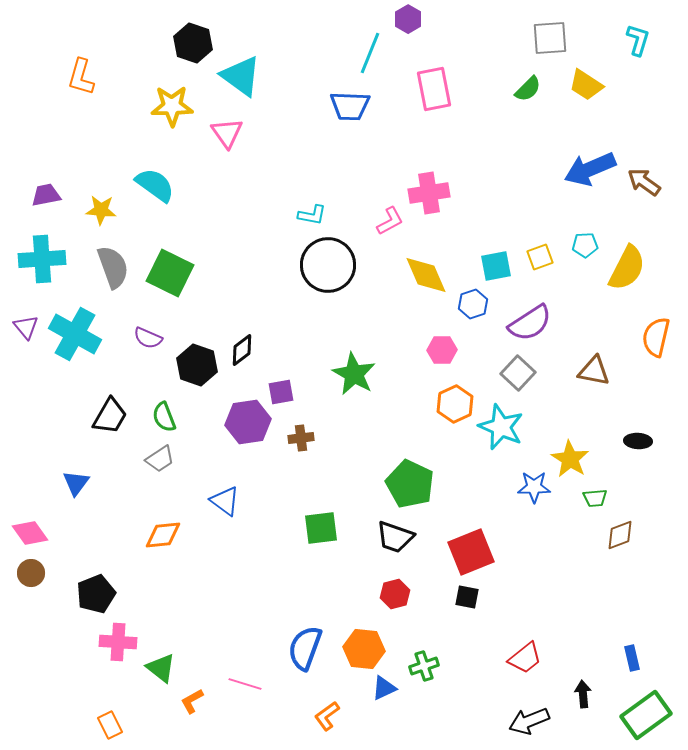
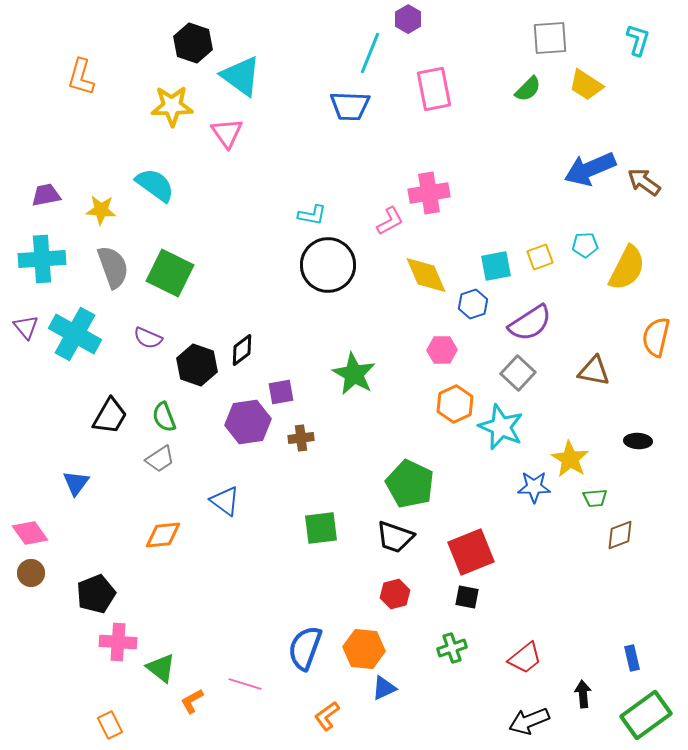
green cross at (424, 666): moved 28 px right, 18 px up
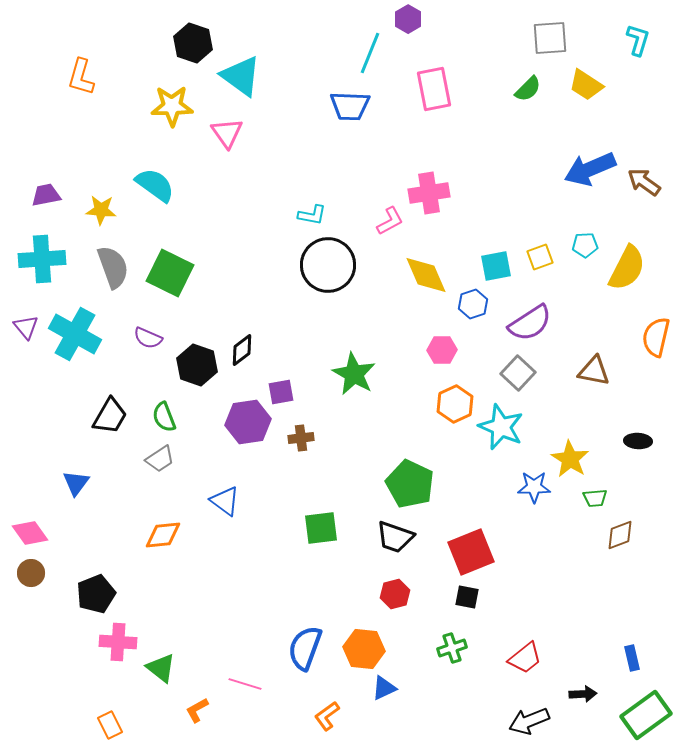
black arrow at (583, 694): rotated 92 degrees clockwise
orange L-shape at (192, 701): moved 5 px right, 9 px down
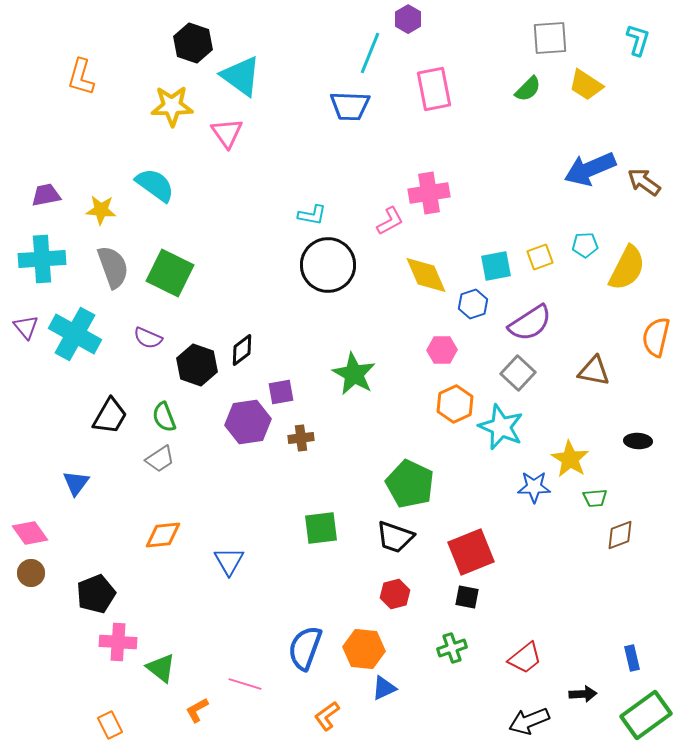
blue triangle at (225, 501): moved 4 px right, 60 px down; rotated 24 degrees clockwise
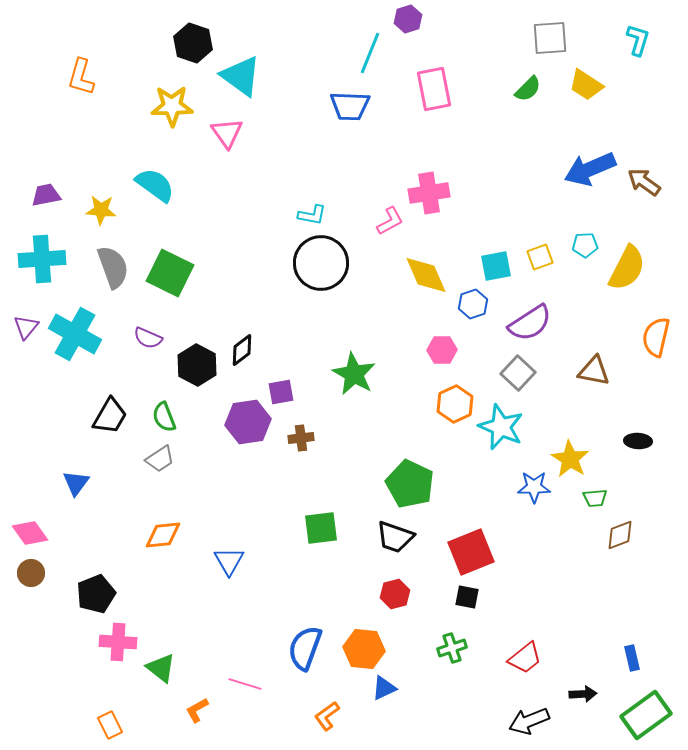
purple hexagon at (408, 19): rotated 12 degrees clockwise
black circle at (328, 265): moved 7 px left, 2 px up
purple triangle at (26, 327): rotated 20 degrees clockwise
black hexagon at (197, 365): rotated 9 degrees clockwise
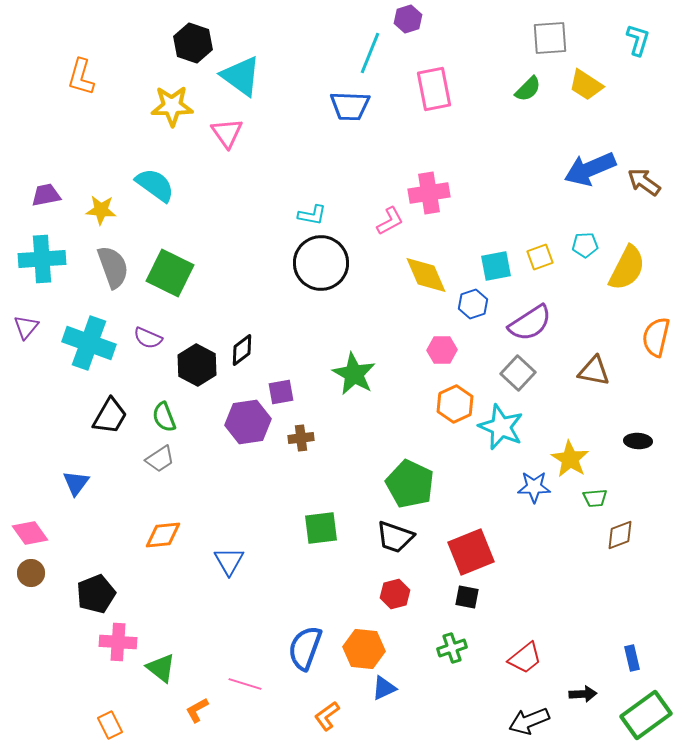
cyan cross at (75, 334): moved 14 px right, 9 px down; rotated 9 degrees counterclockwise
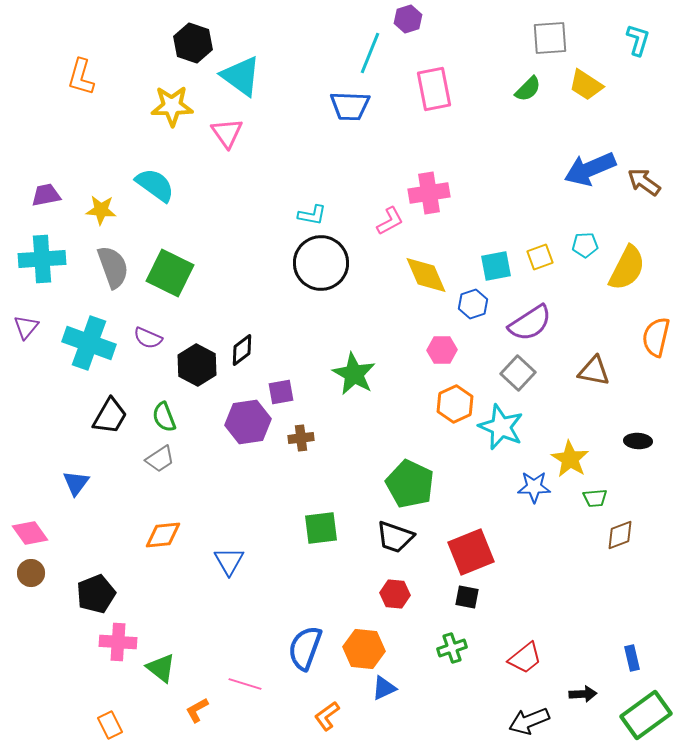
red hexagon at (395, 594): rotated 20 degrees clockwise
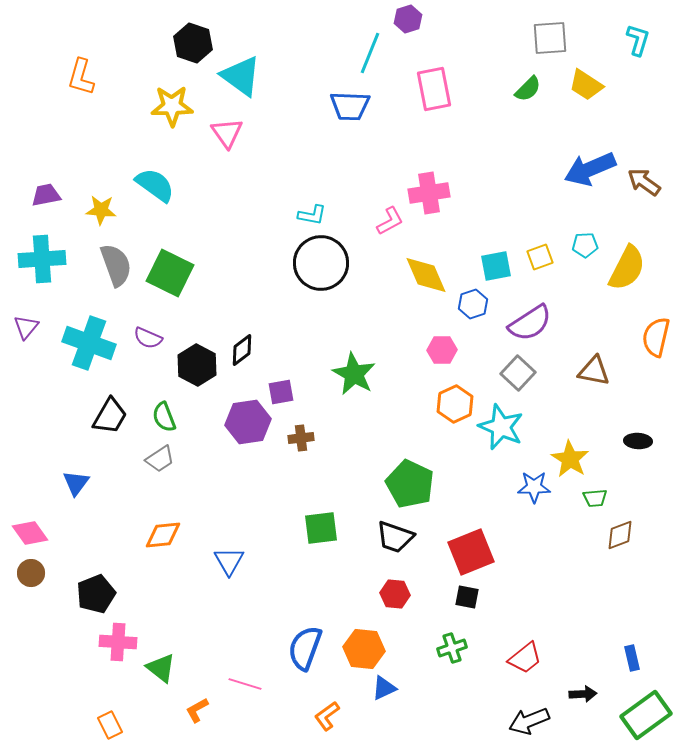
gray semicircle at (113, 267): moved 3 px right, 2 px up
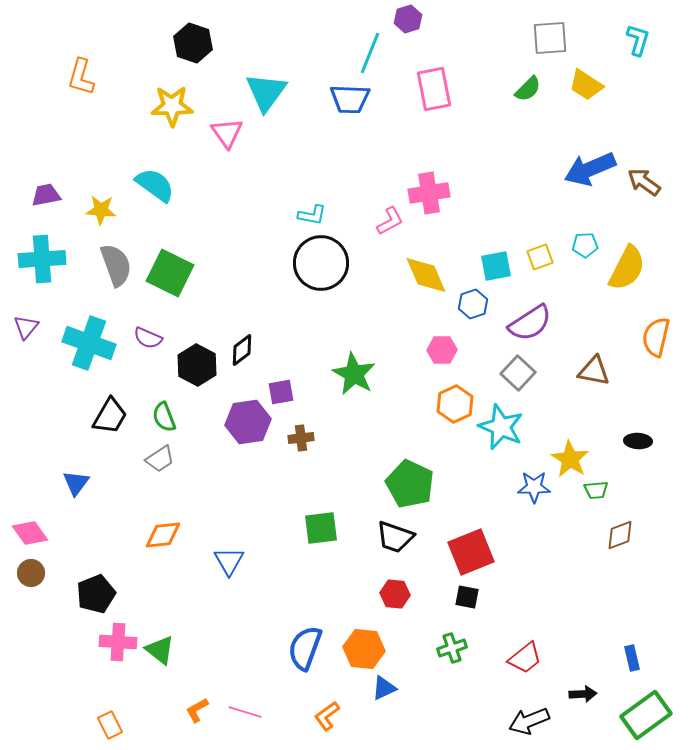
cyan triangle at (241, 76): moved 25 px right, 16 px down; rotated 30 degrees clockwise
blue trapezoid at (350, 106): moved 7 px up
green trapezoid at (595, 498): moved 1 px right, 8 px up
green triangle at (161, 668): moved 1 px left, 18 px up
pink line at (245, 684): moved 28 px down
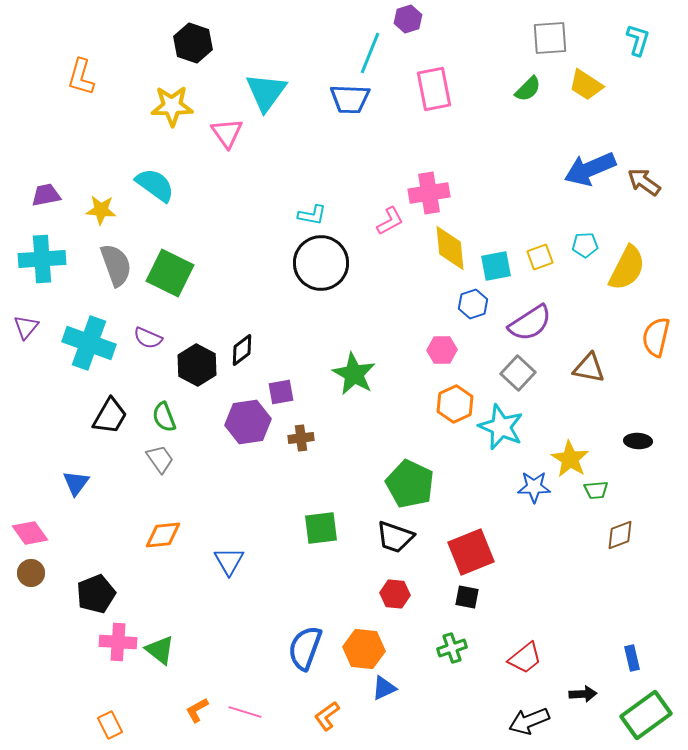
yellow diamond at (426, 275): moved 24 px right, 27 px up; rotated 18 degrees clockwise
brown triangle at (594, 371): moved 5 px left, 3 px up
gray trapezoid at (160, 459): rotated 92 degrees counterclockwise
